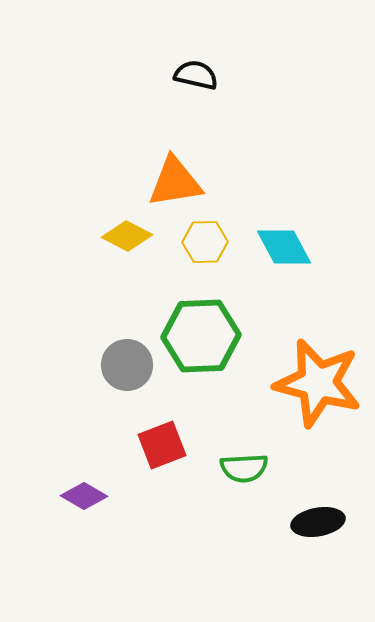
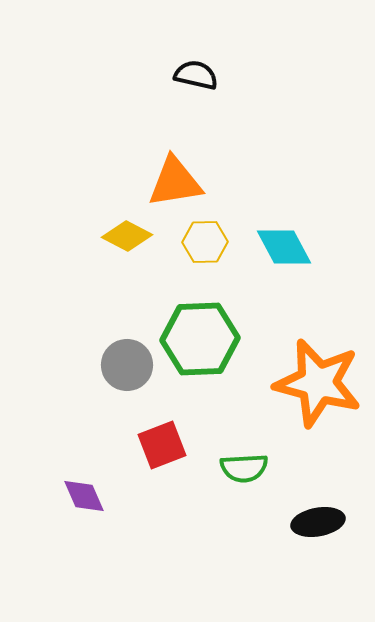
green hexagon: moved 1 px left, 3 px down
purple diamond: rotated 36 degrees clockwise
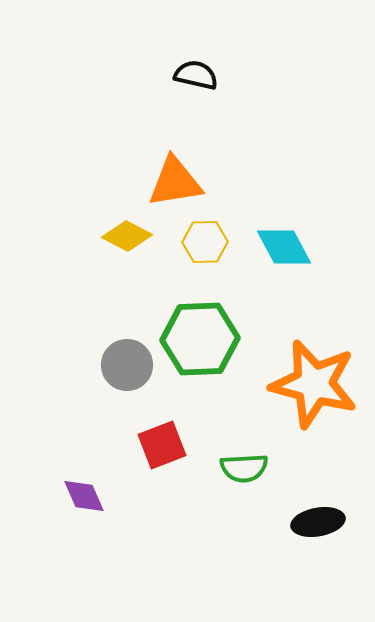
orange star: moved 4 px left, 1 px down
